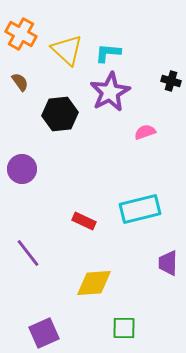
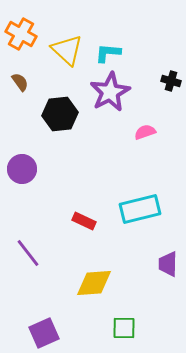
purple trapezoid: moved 1 px down
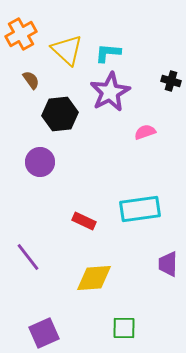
orange cross: rotated 32 degrees clockwise
brown semicircle: moved 11 px right, 2 px up
purple circle: moved 18 px right, 7 px up
cyan rectangle: rotated 6 degrees clockwise
purple line: moved 4 px down
yellow diamond: moved 5 px up
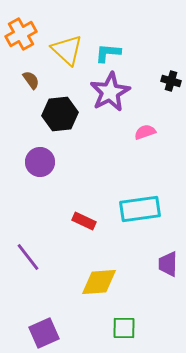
yellow diamond: moved 5 px right, 4 px down
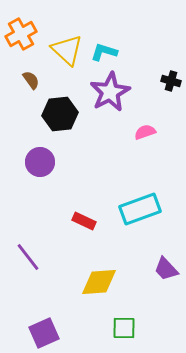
cyan L-shape: moved 4 px left, 1 px up; rotated 12 degrees clockwise
cyan rectangle: rotated 12 degrees counterclockwise
purple trapezoid: moved 2 px left, 5 px down; rotated 44 degrees counterclockwise
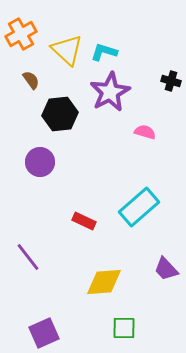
pink semicircle: rotated 35 degrees clockwise
cyan rectangle: moved 1 px left, 2 px up; rotated 21 degrees counterclockwise
yellow diamond: moved 5 px right
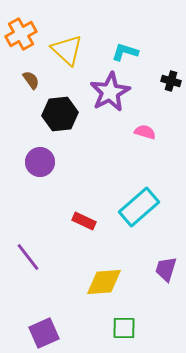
cyan L-shape: moved 21 px right
purple trapezoid: rotated 60 degrees clockwise
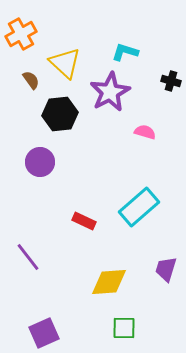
yellow triangle: moved 2 px left, 13 px down
yellow diamond: moved 5 px right
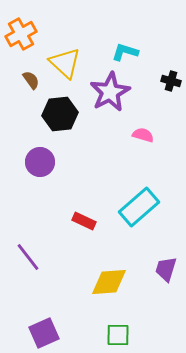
pink semicircle: moved 2 px left, 3 px down
green square: moved 6 px left, 7 px down
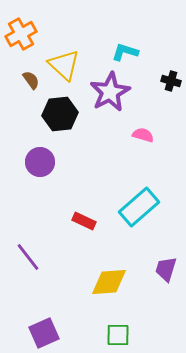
yellow triangle: moved 1 px left, 2 px down
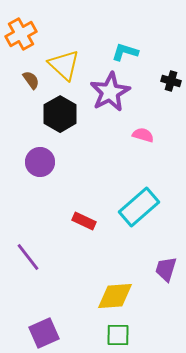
black hexagon: rotated 24 degrees counterclockwise
yellow diamond: moved 6 px right, 14 px down
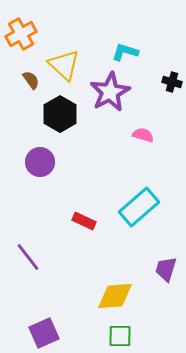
black cross: moved 1 px right, 1 px down
green square: moved 2 px right, 1 px down
